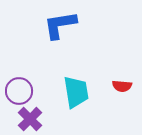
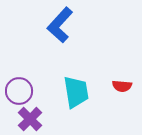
blue L-shape: rotated 39 degrees counterclockwise
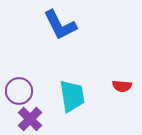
blue L-shape: rotated 69 degrees counterclockwise
cyan trapezoid: moved 4 px left, 4 px down
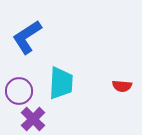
blue L-shape: moved 33 px left, 12 px down; rotated 84 degrees clockwise
cyan trapezoid: moved 11 px left, 13 px up; rotated 12 degrees clockwise
purple cross: moved 3 px right
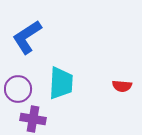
purple circle: moved 1 px left, 2 px up
purple cross: rotated 35 degrees counterclockwise
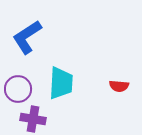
red semicircle: moved 3 px left
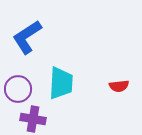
red semicircle: rotated 12 degrees counterclockwise
